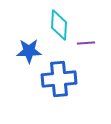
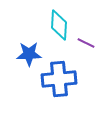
purple line: rotated 30 degrees clockwise
blue star: moved 3 px down
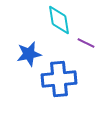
cyan diamond: moved 5 px up; rotated 12 degrees counterclockwise
blue star: rotated 10 degrees counterclockwise
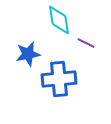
blue star: moved 1 px left
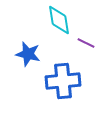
blue star: rotated 25 degrees clockwise
blue cross: moved 4 px right, 2 px down
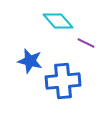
cyan diamond: moved 1 px left, 1 px down; rotated 32 degrees counterclockwise
blue star: moved 2 px right, 7 px down
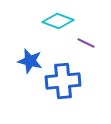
cyan diamond: rotated 28 degrees counterclockwise
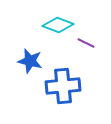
cyan diamond: moved 4 px down
blue cross: moved 5 px down
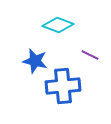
purple line: moved 4 px right, 12 px down
blue star: moved 5 px right
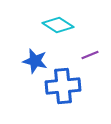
cyan diamond: rotated 12 degrees clockwise
purple line: rotated 48 degrees counterclockwise
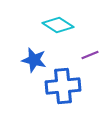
blue star: moved 1 px left, 1 px up
